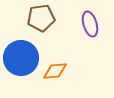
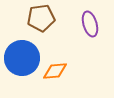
blue circle: moved 1 px right
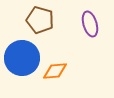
brown pentagon: moved 1 px left, 2 px down; rotated 24 degrees clockwise
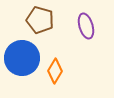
purple ellipse: moved 4 px left, 2 px down
orange diamond: rotated 55 degrees counterclockwise
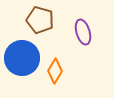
purple ellipse: moved 3 px left, 6 px down
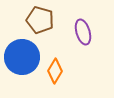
blue circle: moved 1 px up
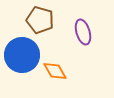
blue circle: moved 2 px up
orange diamond: rotated 60 degrees counterclockwise
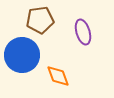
brown pentagon: rotated 24 degrees counterclockwise
orange diamond: moved 3 px right, 5 px down; rotated 10 degrees clockwise
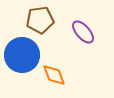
purple ellipse: rotated 25 degrees counterclockwise
orange diamond: moved 4 px left, 1 px up
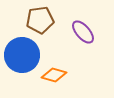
orange diamond: rotated 55 degrees counterclockwise
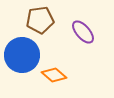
orange diamond: rotated 25 degrees clockwise
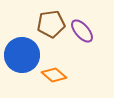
brown pentagon: moved 11 px right, 4 px down
purple ellipse: moved 1 px left, 1 px up
